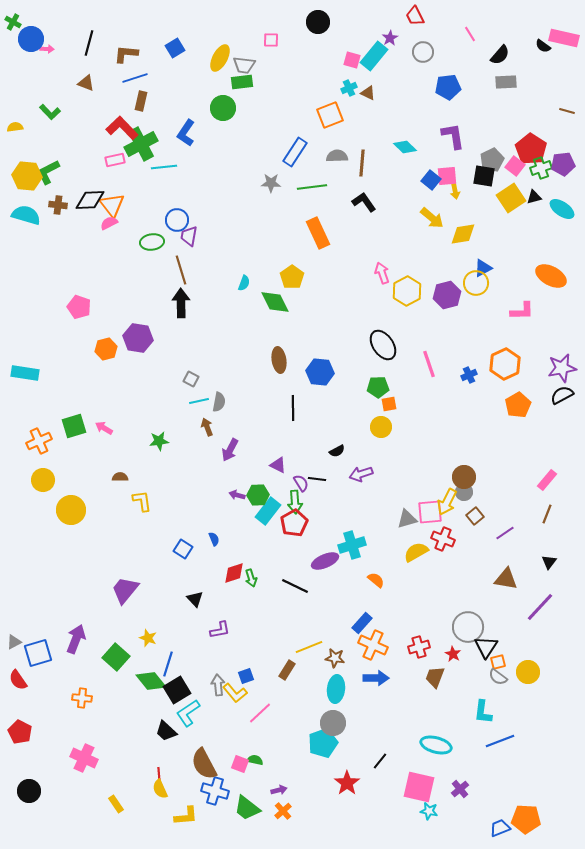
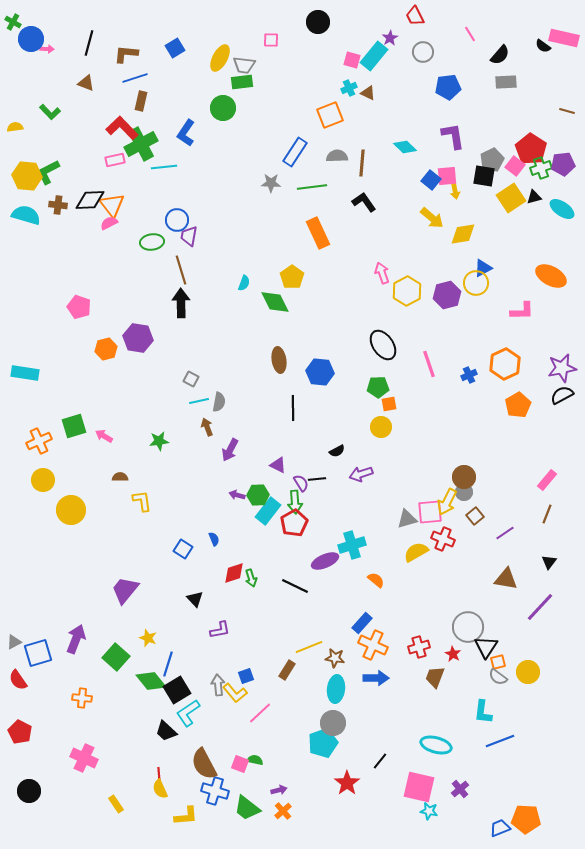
pink arrow at (104, 428): moved 8 px down
black line at (317, 479): rotated 12 degrees counterclockwise
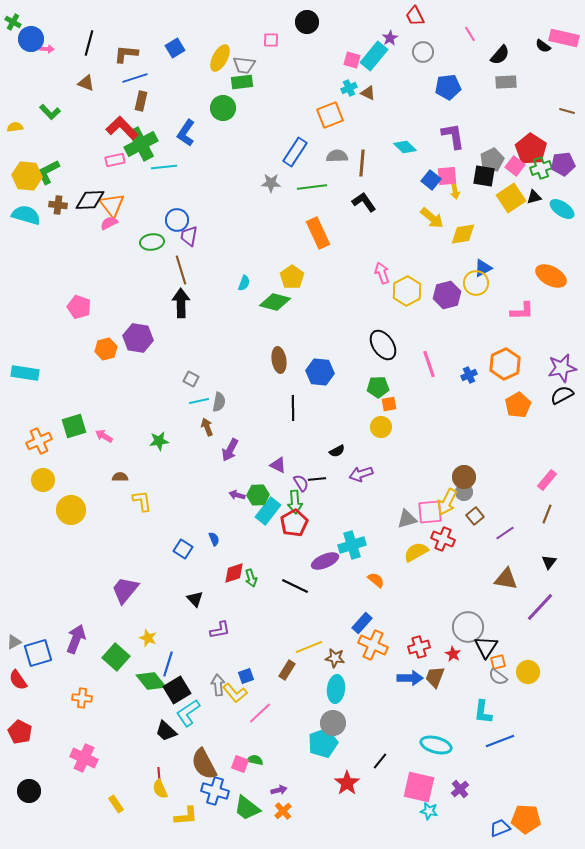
black circle at (318, 22): moved 11 px left
green diamond at (275, 302): rotated 48 degrees counterclockwise
blue arrow at (376, 678): moved 34 px right
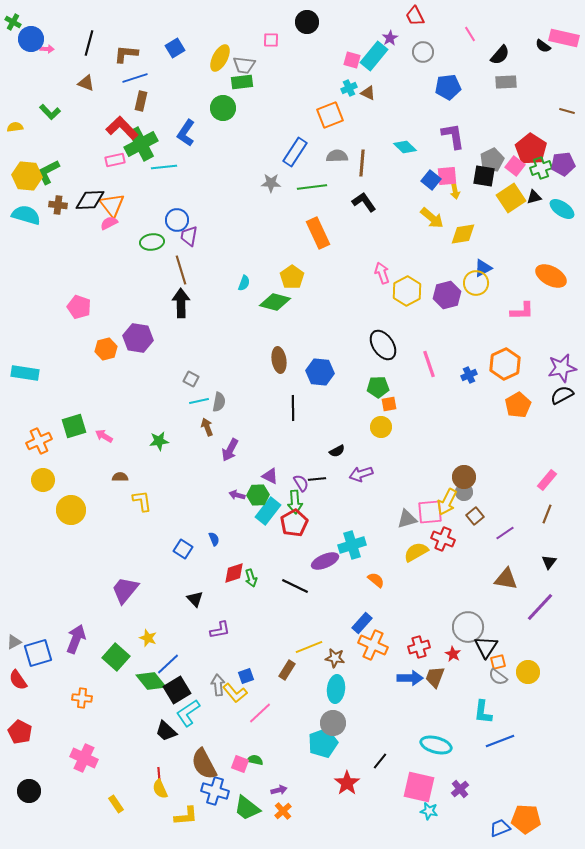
purple triangle at (278, 465): moved 8 px left, 11 px down
blue line at (168, 664): rotated 30 degrees clockwise
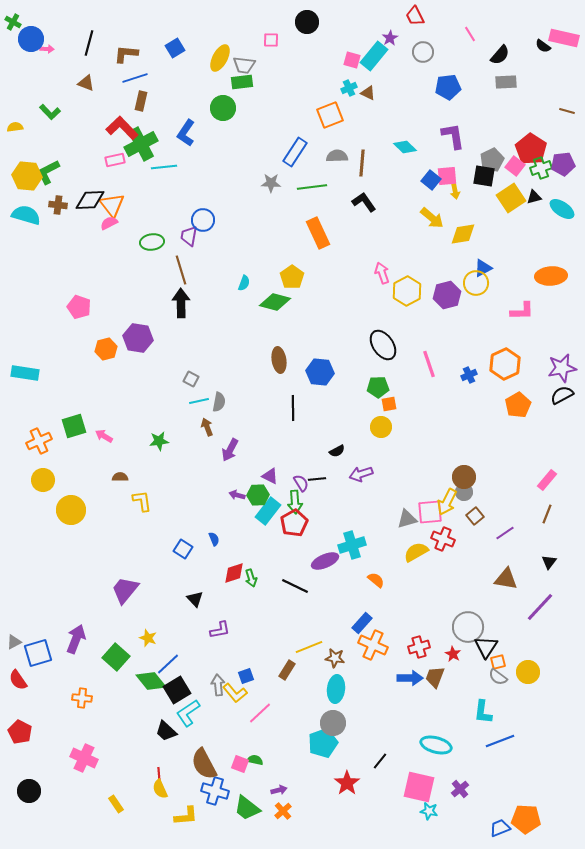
blue circle at (177, 220): moved 26 px right
orange ellipse at (551, 276): rotated 32 degrees counterclockwise
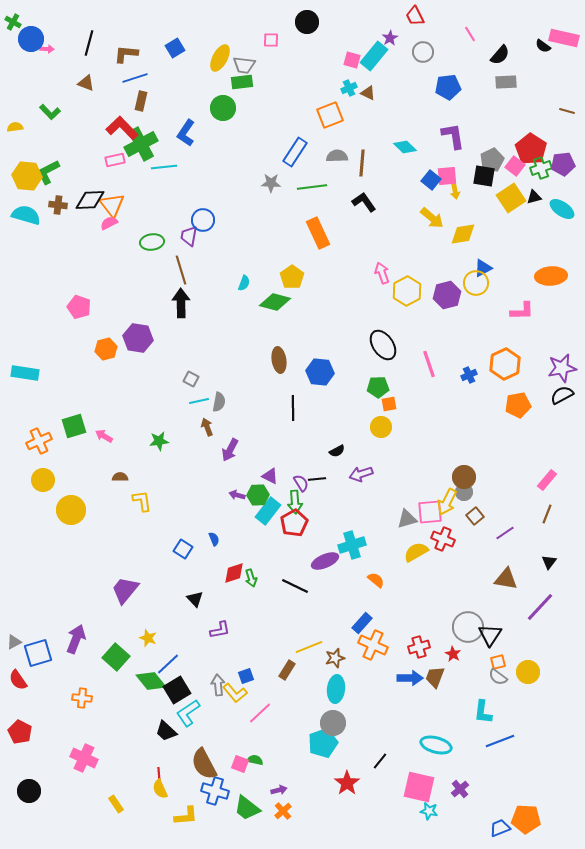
orange pentagon at (518, 405): rotated 20 degrees clockwise
black triangle at (486, 647): moved 4 px right, 12 px up
brown star at (335, 658): rotated 24 degrees counterclockwise
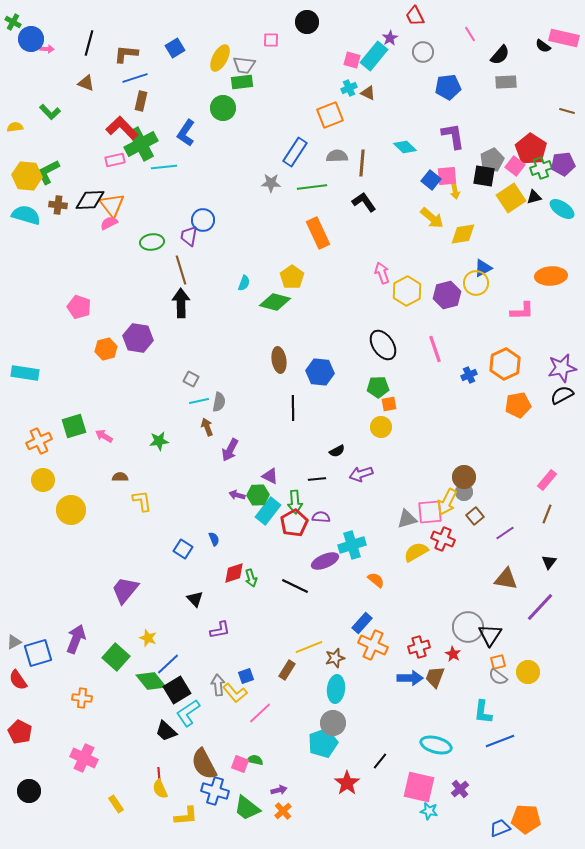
pink line at (429, 364): moved 6 px right, 15 px up
purple semicircle at (301, 483): moved 20 px right, 34 px down; rotated 54 degrees counterclockwise
